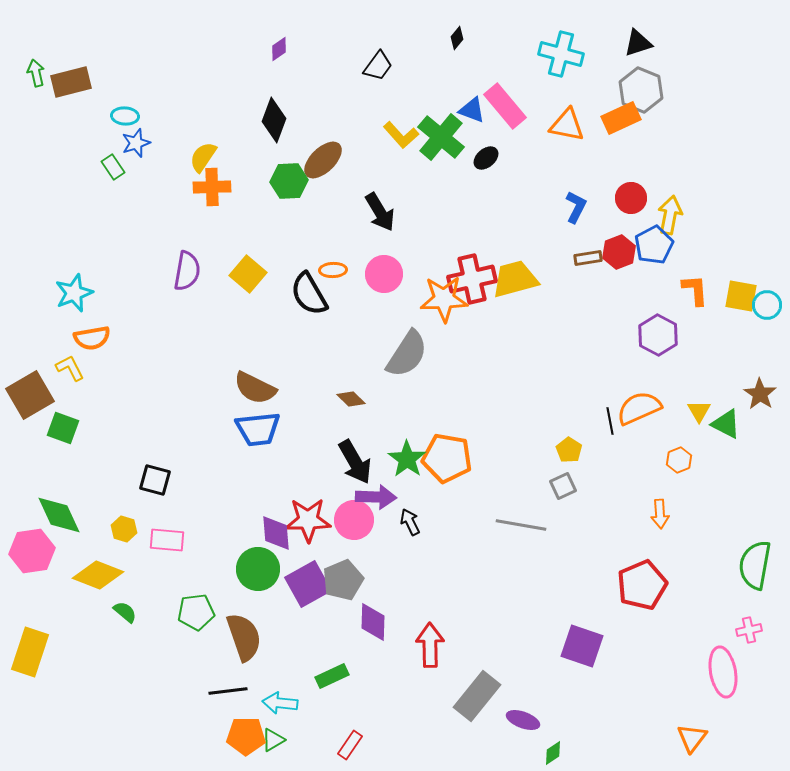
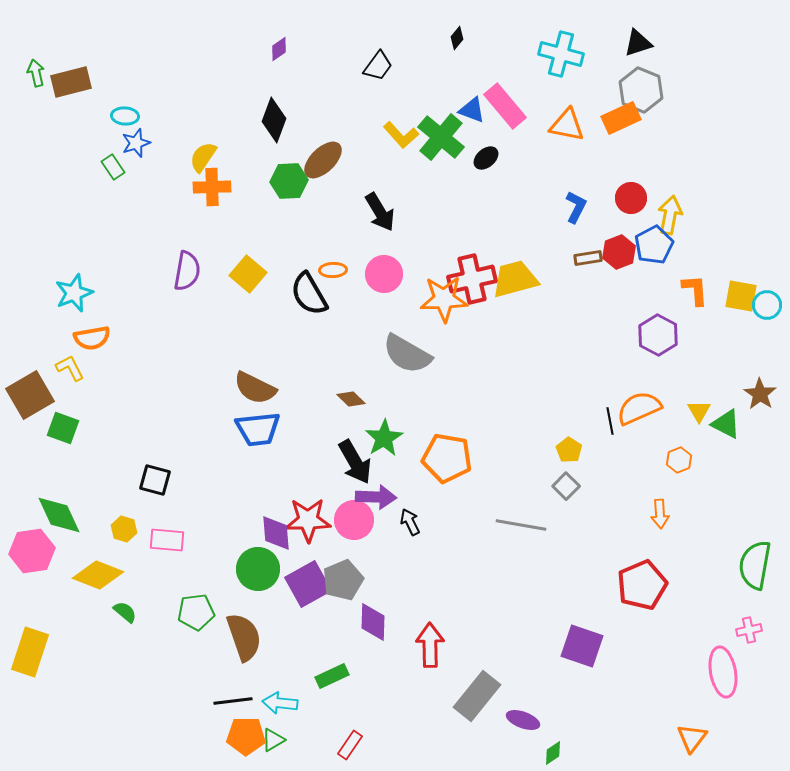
gray semicircle at (407, 354): rotated 87 degrees clockwise
green star at (407, 459): moved 23 px left, 21 px up; rotated 6 degrees clockwise
gray square at (563, 486): moved 3 px right; rotated 20 degrees counterclockwise
black line at (228, 691): moved 5 px right, 10 px down
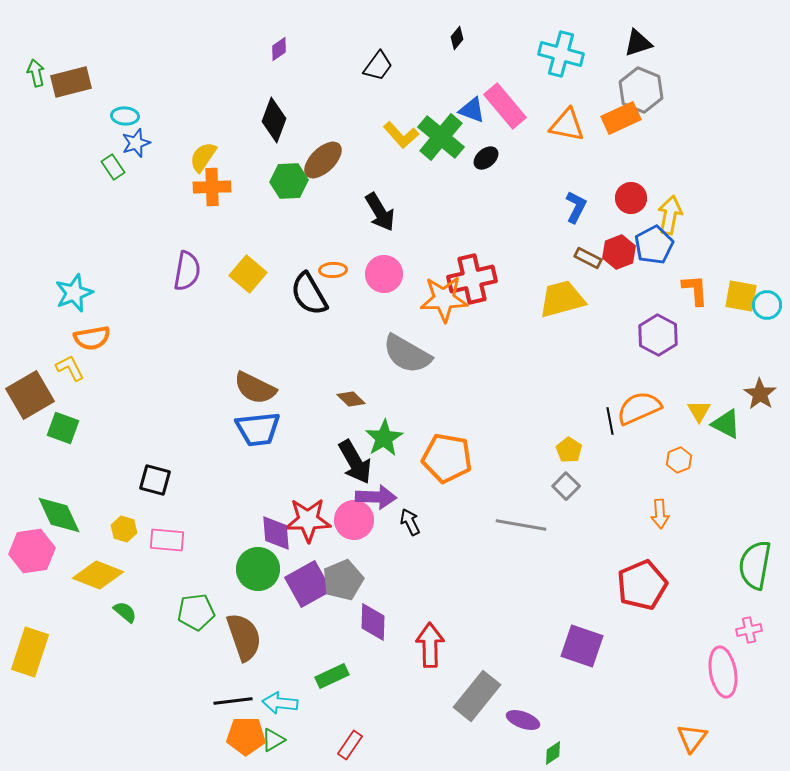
brown rectangle at (588, 258): rotated 36 degrees clockwise
yellow trapezoid at (515, 279): moved 47 px right, 20 px down
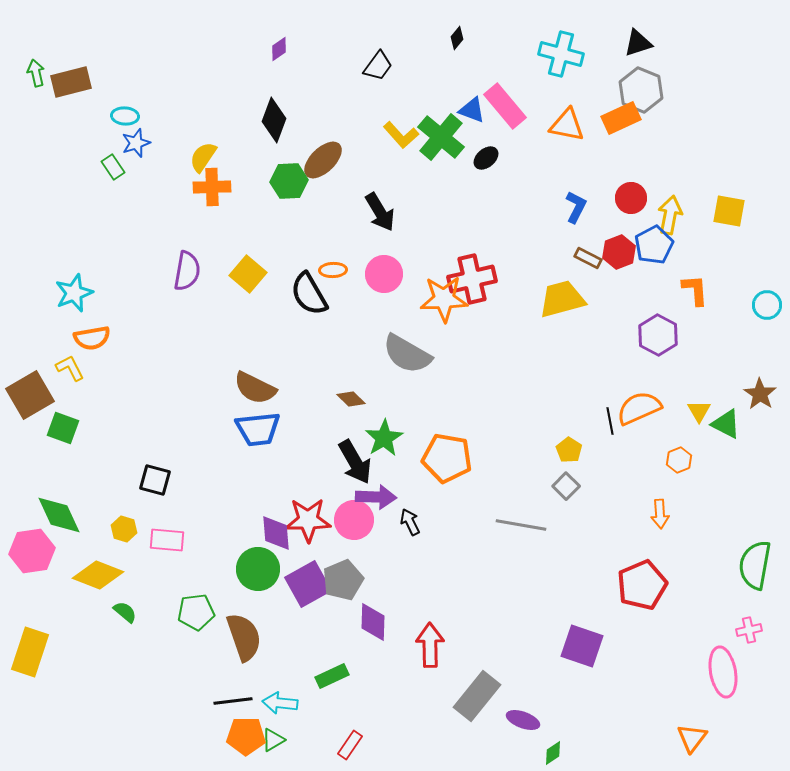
yellow square at (741, 296): moved 12 px left, 85 px up
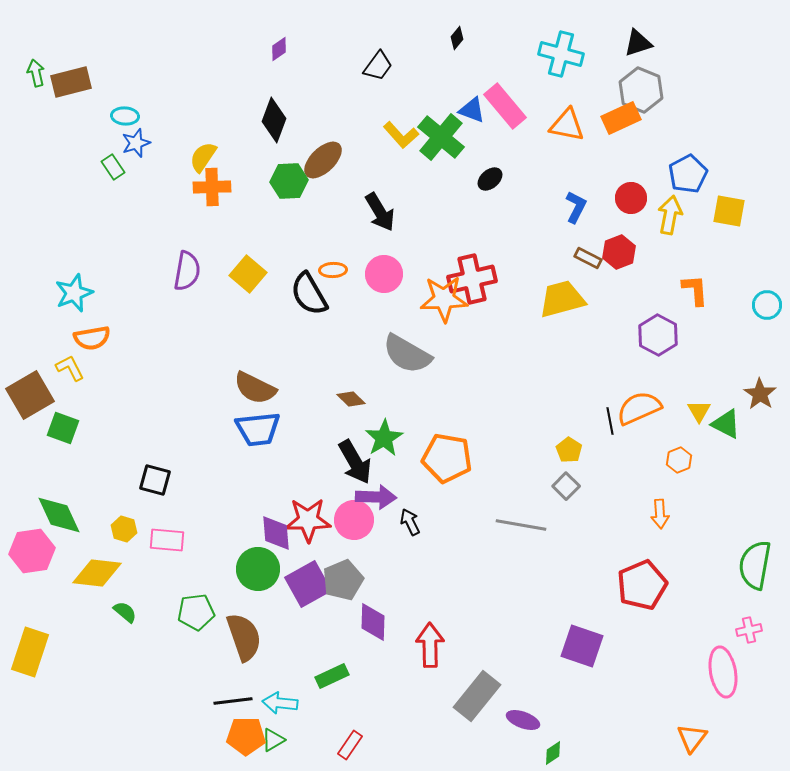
black ellipse at (486, 158): moved 4 px right, 21 px down
blue pentagon at (654, 245): moved 34 px right, 71 px up
yellow diamond at (98, 575): moved 1 px left, 2 px up; rotated 15 degrees counterclockwise
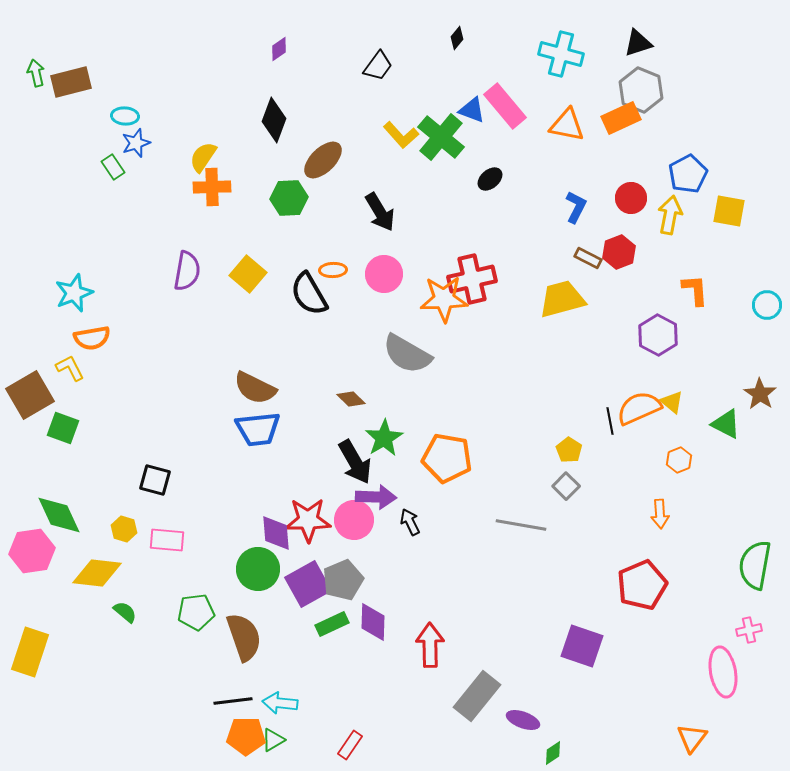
green hexagon at (289, 181): moved 17 px down
yellow triangle at (699, 411): moved 27 px left, 9 px up; rotated 20 degrees counterclockwise
green rectangle at (332, 676): moved 52 px up
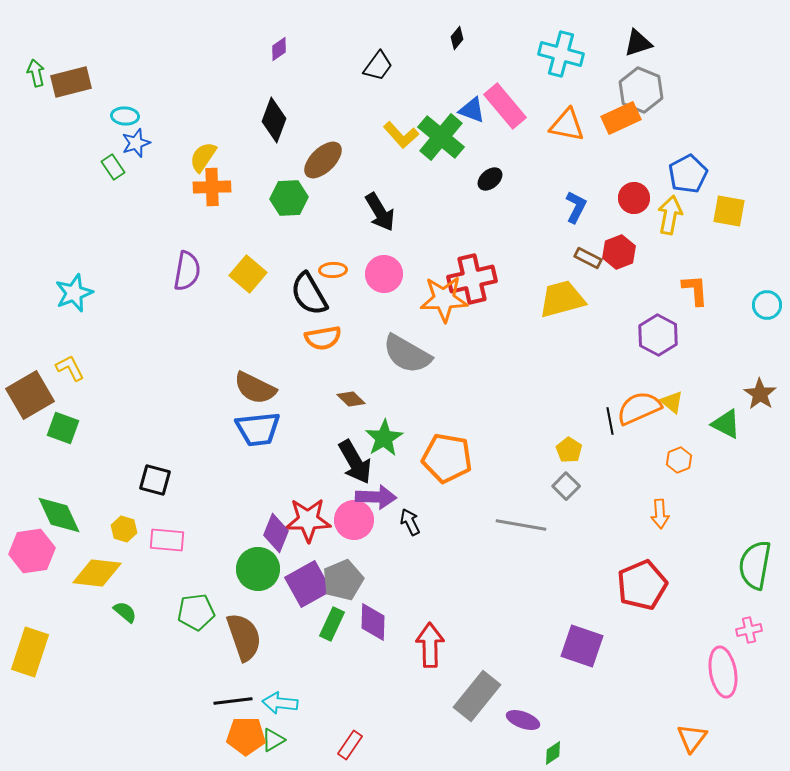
red circle at (631, 198): moved 3 px right
orange semicircle at (92, 338): moved 231 px right
purple diamond at (276, 533): rotated 27 degrees clockwise
green rectangle at (332, 624): rotated 40 degrees counterclockwise
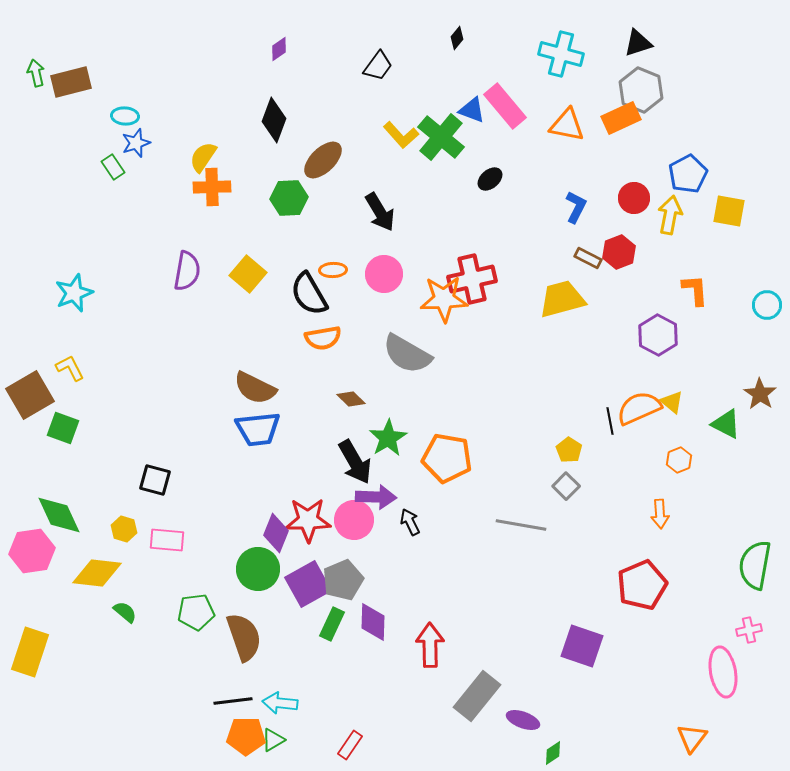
green star at (384, 438): moved 4 px right
